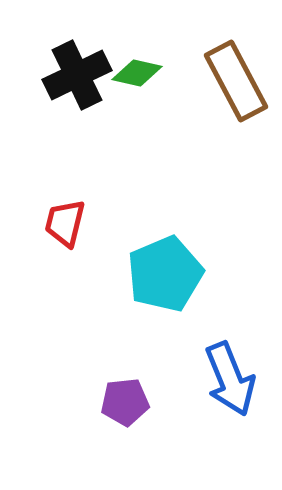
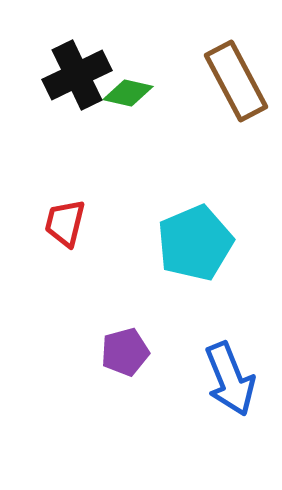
green diamond: moved 9 px left, 20 px down
cyan pentagon: moved 30 px right, 31 px up
purple pentagon: moved 50 px up; rotated 9 degrees counterclockwise
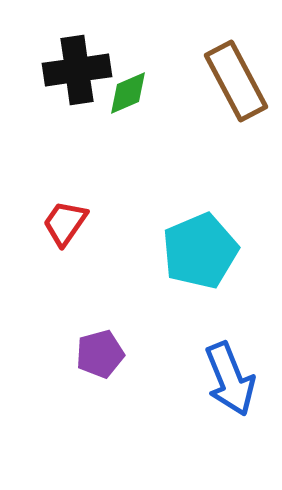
black cross: moved 5 px up; rotated 18 degrees clockwise
green diamond: rotated 36 degrees counterclockwise
red trapezoid: rotated 21 degrees clockwise
cyan pentagon: moved 5 px right, 8 px down
purple pentagon: moved 25 px left, 2 px down
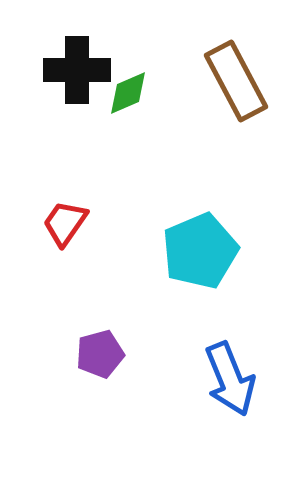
black cross: rotated 8 degrees clockwise
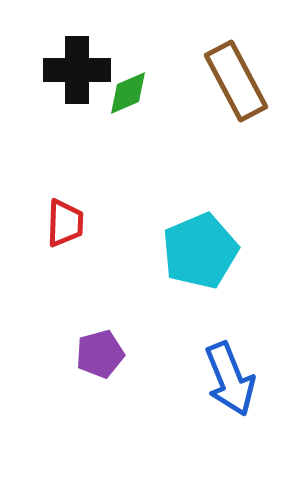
red trapezoid: rotated 147 degrees clockwise
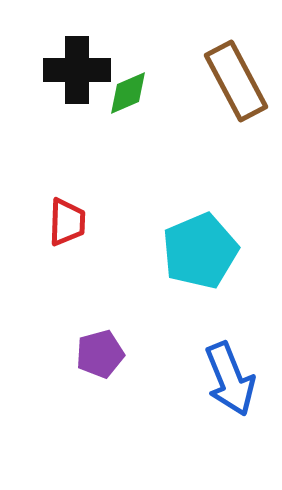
red trapezoid: moved 2 px right, 1 px up
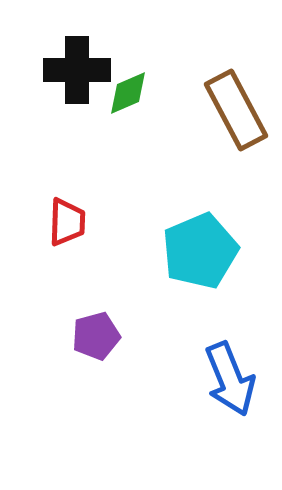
brown rectangle: moved 29 px down
purple pentagon: moved 4 px left, 18 px up
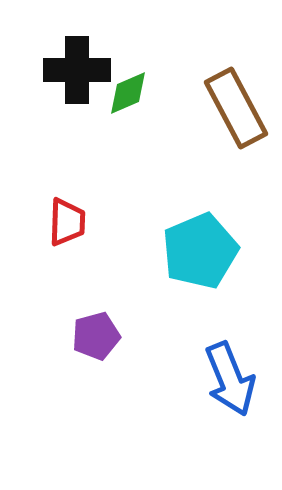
brown rectangle: moved 2 px up
